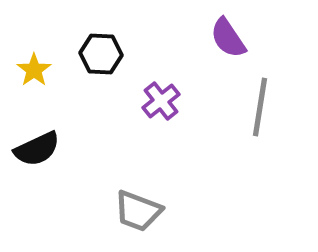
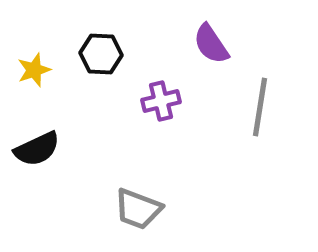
purple semicircle: moved 17 px left, 6 px down
yellow star: rotated 16 degrees clockwise
purple cross: rotated 24 degrees clockwise
gray trapezoid: moved 2 px up
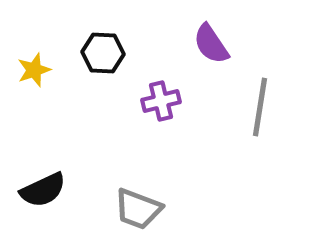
black hexagon: moved 2 px right, 1 px up
black semicircle: moved 6 px right, 41 px down
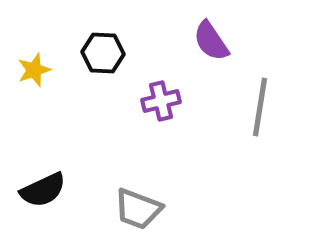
purple semicircle: moved 3 px up
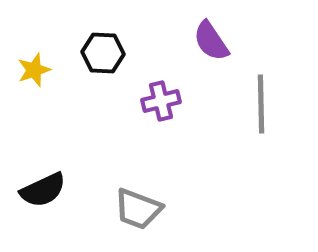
gray line: moved 1 px right, 3 px up; rotated 10 degrees counterclockwise
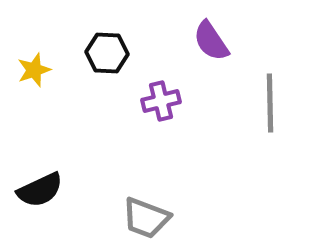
black hexagon: moved 4 px right
gray line: moved 9 px right, 1 px up
black semicircle: moved 3 px left
gray trapezoid: moved 8 px right, 9 px down
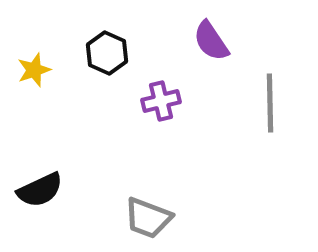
black hexagon: rotated 21 degrees clockwise
gray trapezoid: moved 2 px right
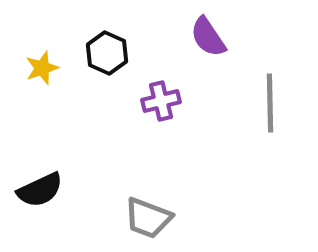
purple semicircle: moved 3 px left, 4 px up
yellow star: moved 8 px right, 2 px up
